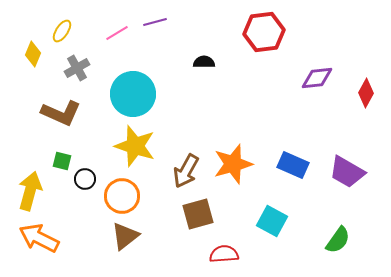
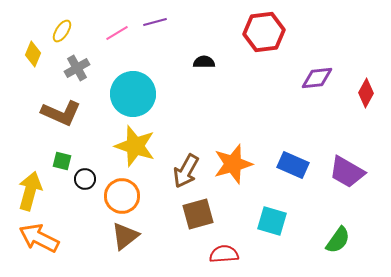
cyan square: rotated 12 degrees counterclockwise
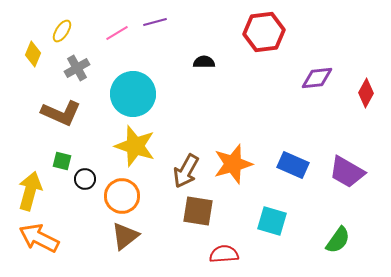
brown square: moved 3 px up; rotated 24 degrees clockwise
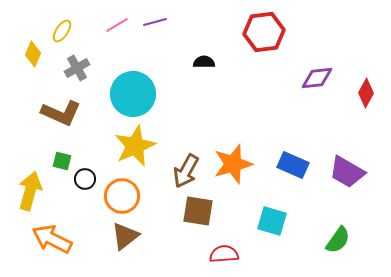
pink line: moved 8 px up
yellow star: rotated 30 degrees clockwise
orange arrow: moved 13 px right, 1 px down
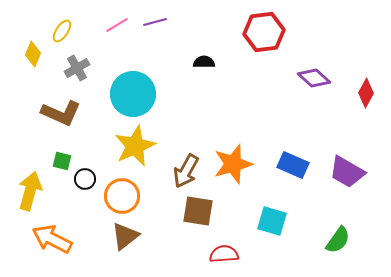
purple diamond: moved 3 px left; rotated 48 degrees clockwise
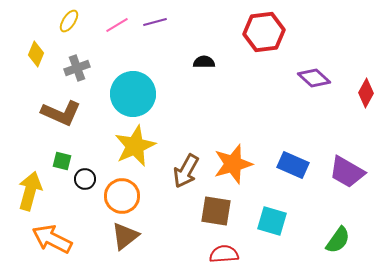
yellow ellipse: moved 7 px right, 10 px up
yellow diamond: moved 3 px right
gray cross: rotated 10 degrees clockwise
brown square: moved 18 px right
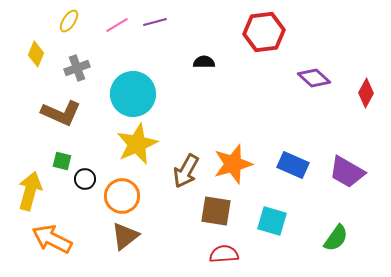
yellow star: moved 2 px right, 2 px up
green semicircle: moved 2 px left, 2 px up
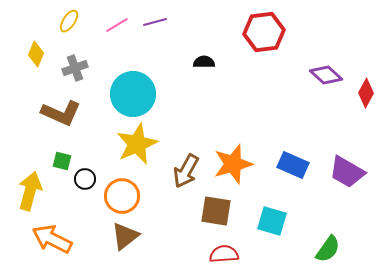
gray cross: moved 2 px left
purple diamond: moved 12 px right, 3 px up
green semicircle: moved 8 px left, 11 px down
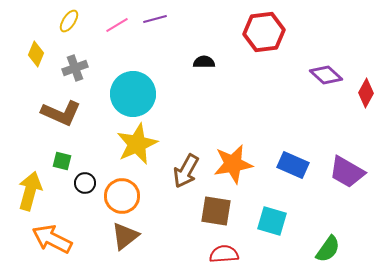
purple line: moved 3 px up
orange star: rotated 6 degrees clockwise
black circle: moved 4 px down
